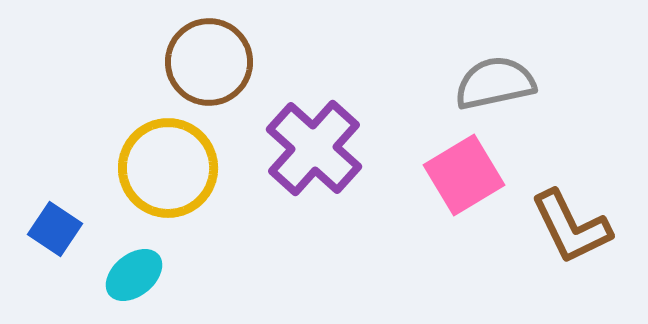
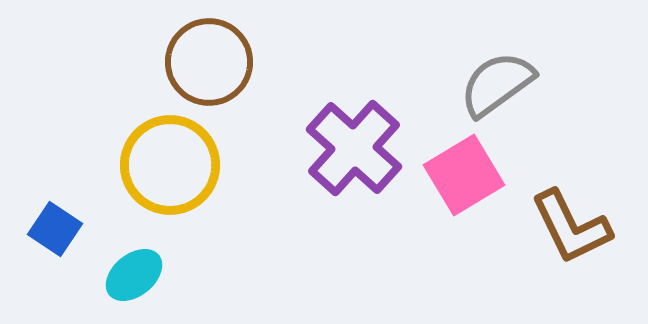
gray semicircle: moved 2 px right, 1 px down; rotated 24 degrees counterclockwise
purple cross: moved 40 px right
yellow circle: moved 2 px right, 3 px up
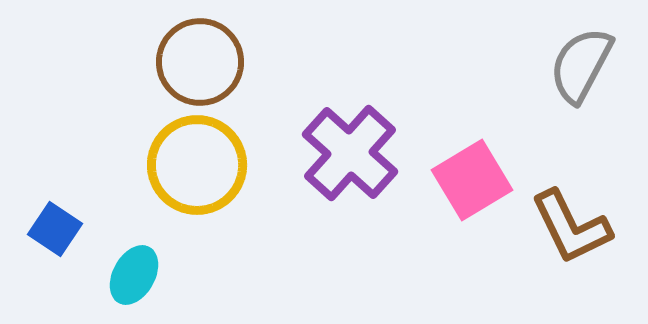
brown circle: moved 9 px left
gray semicircle: moved 84 px right, 19 px up; rotated 26 degrees counterclockwise
purple cross: moved 4 px left, 5 px down
yellow circle: moved 27 px right
pink square: moved 8 px right, 5 px down
cyan ellipse: rotated 22 degrees counterclockwise
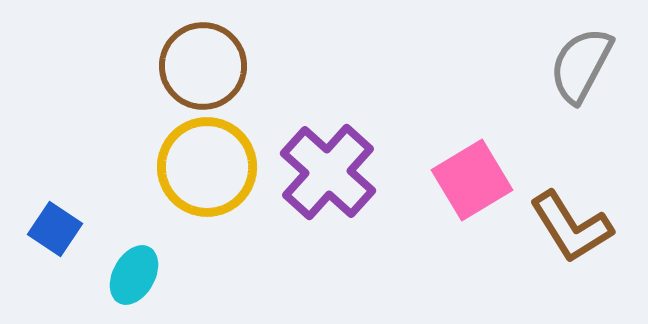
brown circle: moved 3 px right, 4 px down
purple cross: moved 22 px left, 19 px down
yellow circle: moved 10 px right, 2 px down
brown L-shape: rotated 6 degrees counterclockwise
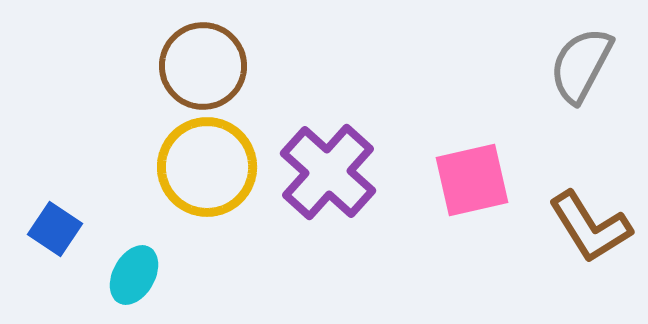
pink square: rotated 18 degrees clockwise
brown L-shape: moved 19 px right
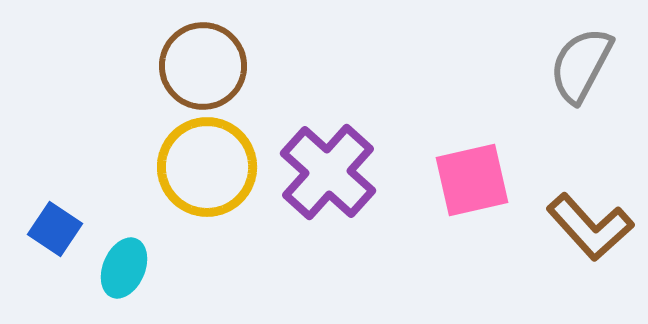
brown L-shape: rotated 10 degrees counterclockwise
cyan ellipse: moved 10 px left, 7 px up; rotated 6 degrees counterclockwise
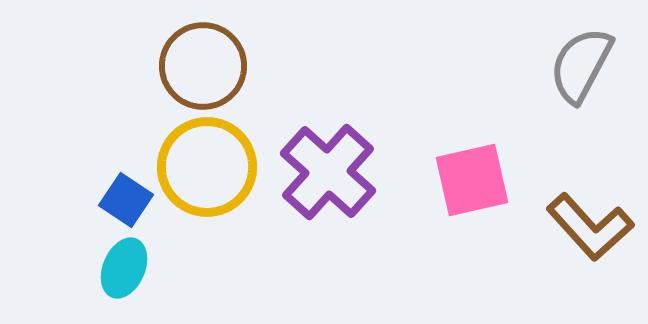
blue square: moved 71 px right, 29 px up
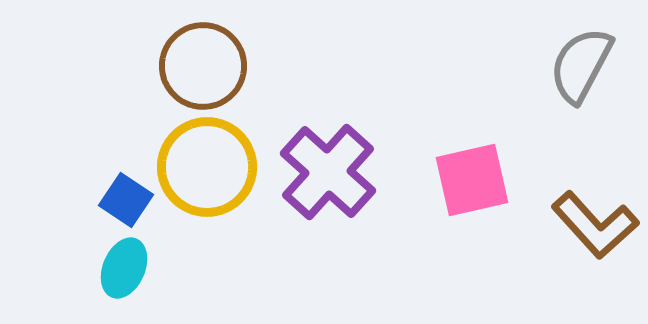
brown L-shape: moved 5 px right, 2 px up
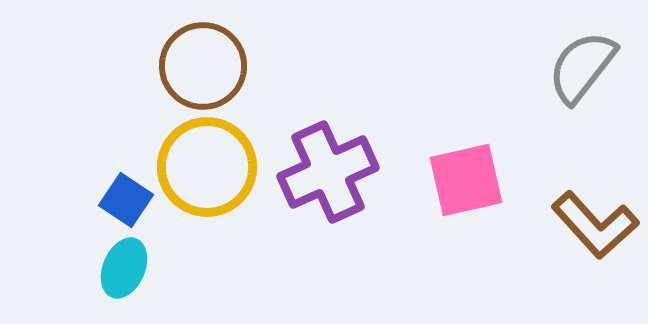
gray semicircle: moved 1 px right, 2 px down; rotated 10 degrees clockwise
purple cross: rotated 24 degrees clockwise
pink square: moved 6 px left
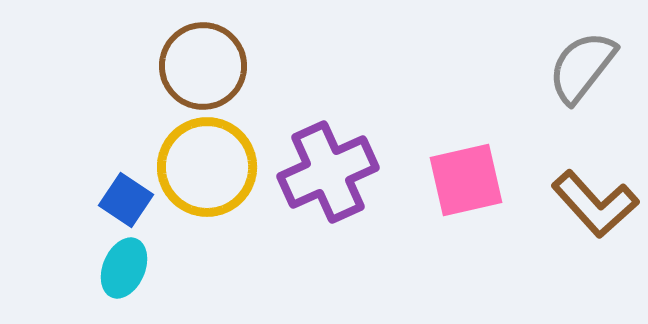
brown L-shape: moved 21 px up
